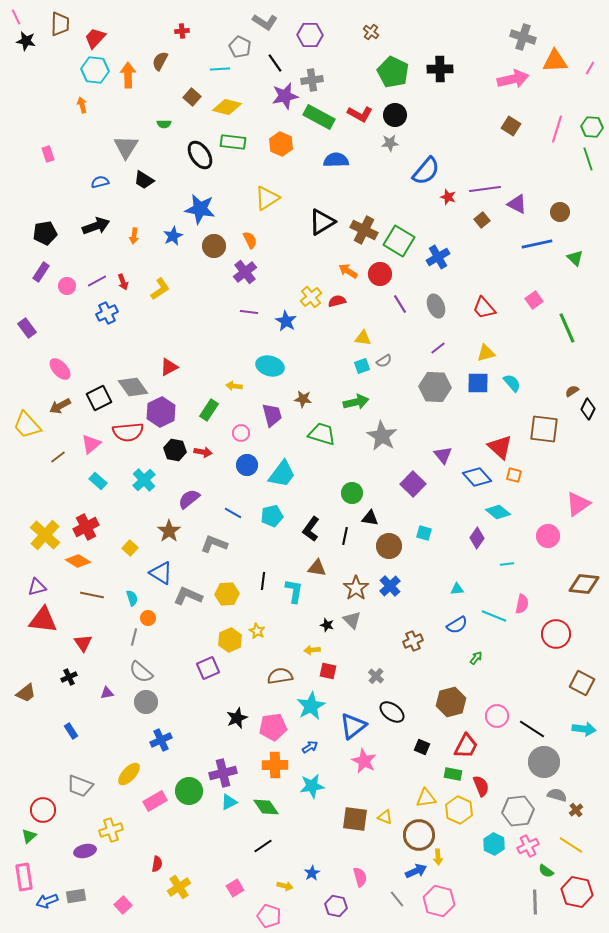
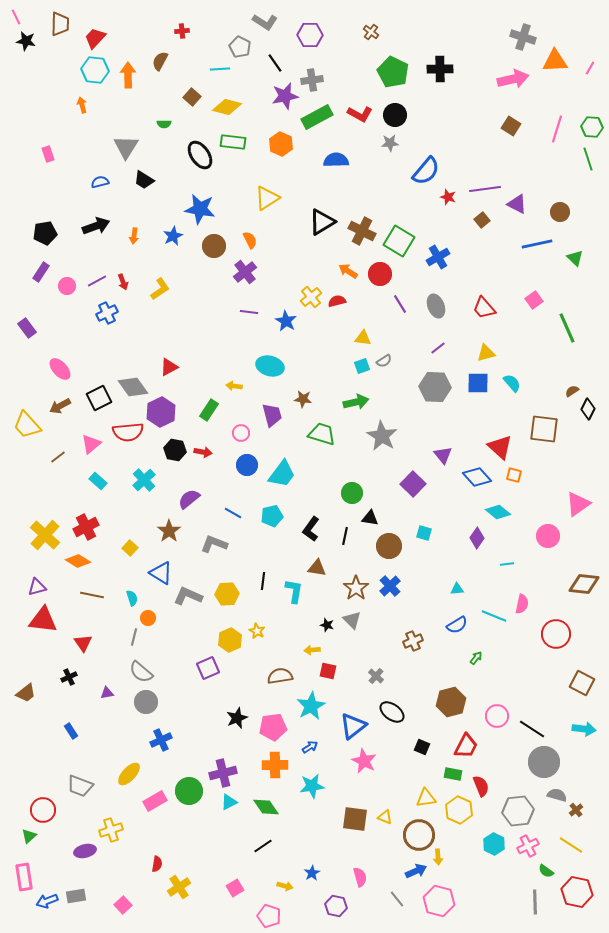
green rectangle at (319, 117): moved 2 px left; rotated 56 degrees counterclockwise
brown cross at (364, 230): moved 2 px left, 1 px down
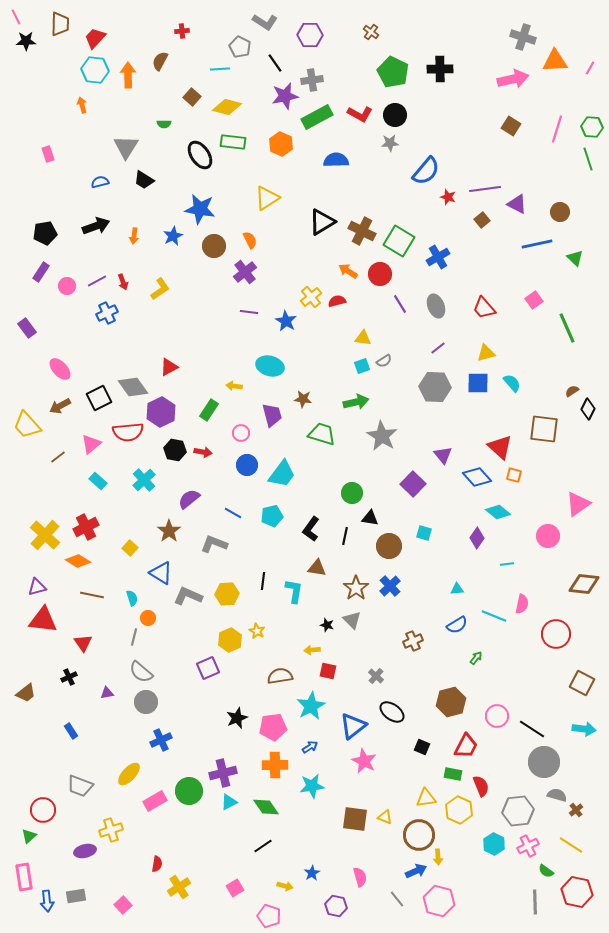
black star at (26, 41): rotated 12 degrees counterclockwise
blue arrow at (47, 901): rotated 75 degrees counterclockwise
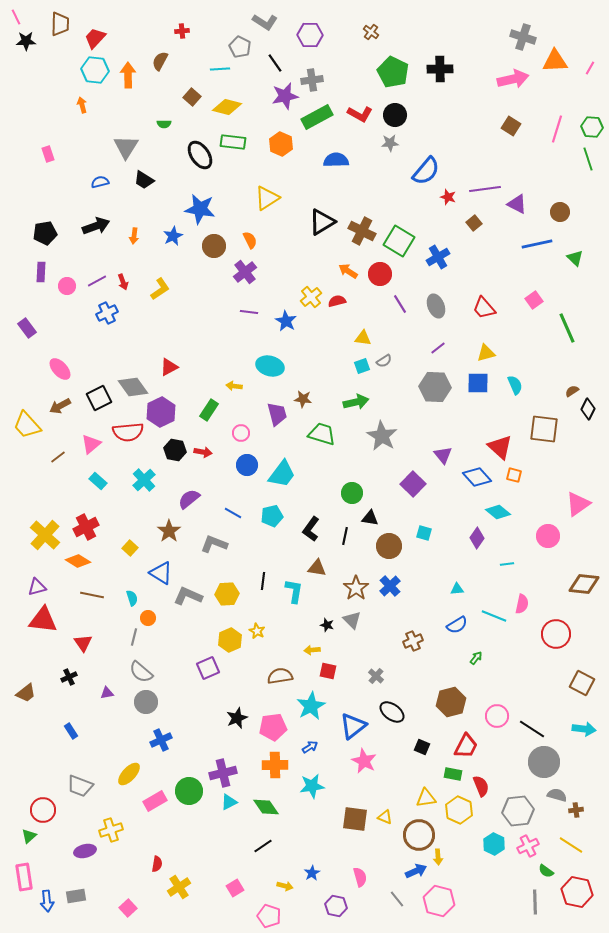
brown square at (482, 220): moved 8 px left, 3 px down
purple rectangle at (41, 272): rotated 30 degrees counterclockwise
cyan semicircle at (512, 383): moved 3 px right, 2 px down; rotated 18 degrees clockwise
purple trapezoid at (272, 415): moved 5 px right, 1 px up
brown cross at (576, 810): rotated 32 degrees clockwise
pink square at (123, 905): moved 5 px right, 3 px down
